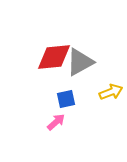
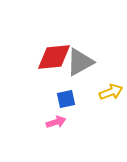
pink arrow: rotated 24 degrees clockwise
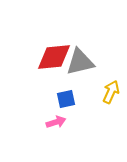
gray triangle: rotated 16 degrees clockwise
yellow arrow: rotated 45 degrees counterclockwise
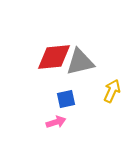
yellow arrow: moved 1 px right, 1 px up
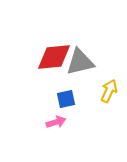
yellow arrow: moved 3 px left
